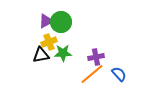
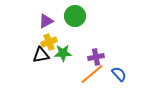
green circle: moved 14 px right, 6 px up
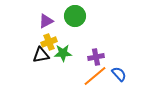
orange line: moved 3 px right, 2 px down
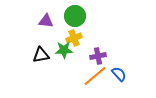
purple triangle: rotated 35 degrees clockwise
yellow cross: moved 25 px right, 4 px up
green star: moved 1 px right, 3 px up
purple cross: moved 2 px right, 1 px up
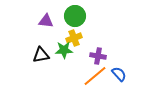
purple cross: rotated 21 degrees clockwise
